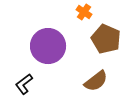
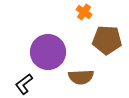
brown pentagon: moved 1 px right, 1 px down; rotated 20 degrees counterclockwise
purple circle: moved 6 px down
brown semicircle: moved 15 px left, 4 px up; rotated 35 degrees clockwise
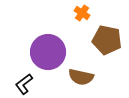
orange cross: moved 2 px left, 1 px down
brown pentagon: rotated 8 degrees clockwise
brown semicircle: rotated 15 degrees clockwise
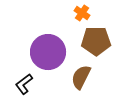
brown pentagon: moved 11 px left, 1 px down; rotated 12 degrees counterclockwise
brown semicircle: rotated 105 degrees clockwise
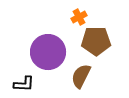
orange cross: moved 3 px left, 4 px down; rotated 28 degrees clockwise
brown semicircle: moved 1 px up
black L-shape: rotated 140 degrees counterclockwise
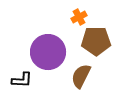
black L-shape: moved 2 px left, 4 px up
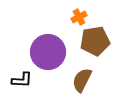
brown pentagon: moved 1 px left; rotated 8 degrees counterclockwise
brown semicircle: moved 1 px right, 4 px down
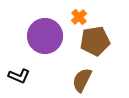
orange cross: rotated 14 degrees counterclockwise
purple circle: moved 3 px left, 16 px up
black L-shape: moved 3 px left, 4 px up; rotated 20 degrees clockwise
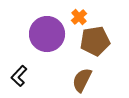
purple circle: moved 2 px right, 2 px up
black L-shape: rotated 110 degrees clockwise
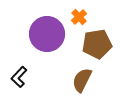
brown pentagon: moved 2 px right, 3 px down
black L-shape: moved 1 px down
